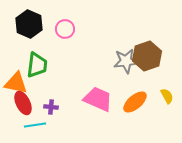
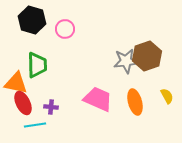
black hexagon: moved 3 px right, 4 px up; rotated 8 degrees counterclockwise
green trapezoid: rotated 8 degrees counterclockwise
orange ellipse: rotated 65 degrees counterclockwise
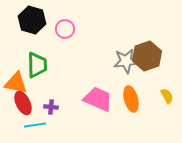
orange ellipse: moved 4 px left, 3 px up
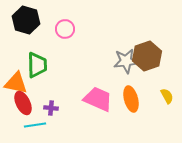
black hexagon: moved 6 px left
purple cross: moved 1 px down
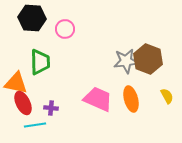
black hexagon: moved 6 px right, 2 px up; rotated 12 degrees counterclockwise
brown hexagon: moved 1 px right, 3 px down; rotated 20 degrees counterclockwise
green trapezoid: moved 3 px right, 3 px up
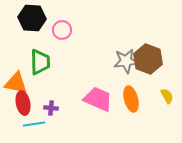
pink circle: moved 3 px left, 1 px down
red ellipse: rotated 15 degrees clockwise
cyan line: moved 1 px left, 1 px up
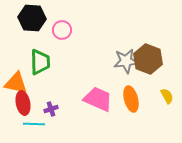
purple cross: moved 1 px down; rotated 24 degrees counterclockwise
cyan line: rotated 10 degrees clockwise
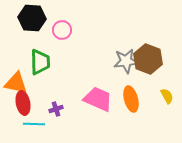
purple cross: moved 5 px right
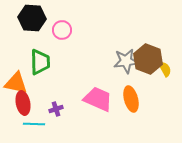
yellow semicircle: moved 2 px left, 27 px up
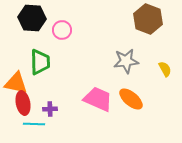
brown hexagon: moved 40 px up
orange ellipse: rotated 35 degrees counterclockwise
purple cross: moved 6 px left; rotated 16 degrees clockwise
